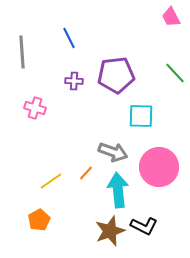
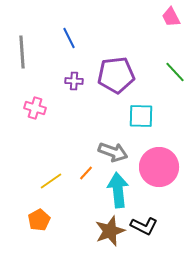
green line: moved 1 px up
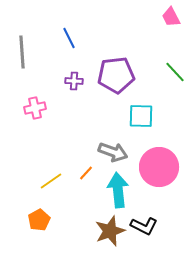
pink cross: rotated 30 degrees counterclockwise
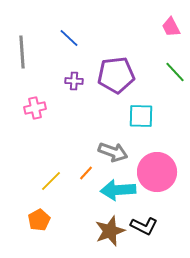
pink trapezoid: moved 10 px down
blue line: rotated 20 degrees counterclockwise
pink circle: moved 2 px left, 5 px down
yellow line: rotated 10 degrees counterclockwise
cyan arrow: rotated 88 degrees counterclockwise
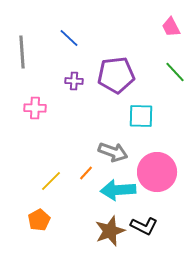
pink cross: rotated 15 degrees clockwise
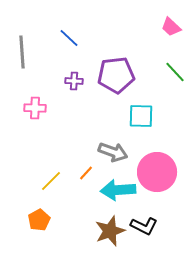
pink trapezoid: rotated 20 degrees counterclockwise
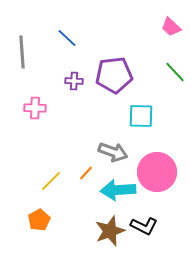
blue line: moved 2 px left
purple pentagon: moved 2 px left
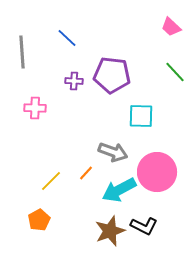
purple pentagon: moved 2 px left; rotated 12 degrees clockwise
cyan arrow: moved 1 px right; rotated 24 degrees counterclockwise
